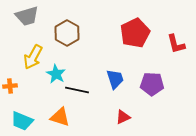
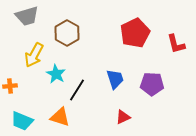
yellow arrow: moved 1 px right, 2 px up
black line: rotated 70 degrees counterclockwise
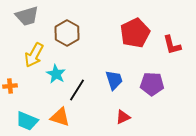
red L-shape: moved 4 px left, 1 px down
blue trapezoid: moved 1 px left, 1 px down
cyan trapezoid: moved 5 px right
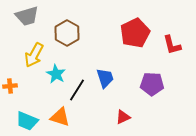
blue trapezoid: moved 9 px left, 2 px up
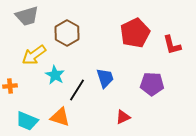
yellow arrow: rotated 25 degrees clockwise
cyan star: moved 1 px left, 1 px down
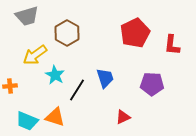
red L-shape: rotated 20 degrees clockwise
yellow arrow: moved 1 px right
orange triangle: moved 5 px left
